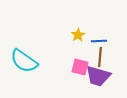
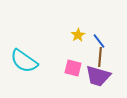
blue line: rotated 56 degrees clockwise
pink square: moved 7 px left, 1 px down
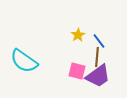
brown line: moved 3 px left
pink square: moved 4 px right, 3 px down
purple trapezoid: rotated 52 degrees counterclockwise
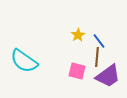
purple trapezoid: moved 10 px right
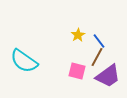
brown line: rotated 24 degrees clockwise
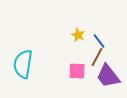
yellow star: rotated 16 degrees counterclockwise
cyan semicircle: moved 1 px left, 3 px down; rotated 64 degrees clockwise
pink square: rotated 12 degrees counterclockwise
purple trapezoid: rotated 88 degrees clockwise
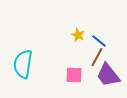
blue line: rotated 14 degrees counterclockwise
pink square: moved 3 px left, 4 px down
purple trapezoid: moved 1 px up
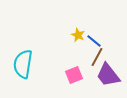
blue line: moved 5 px left
pink square: rotated 24 degrees counterclockwise
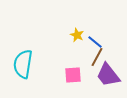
yellow star: moved 1 px left
blue line: moved 1 px right, 1 px down
pink square: moved 1 px left; rotated 18 degrees clockwise
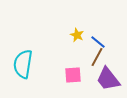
blue line: moved 3 px right
purple trapezoid: moved 4 px down
